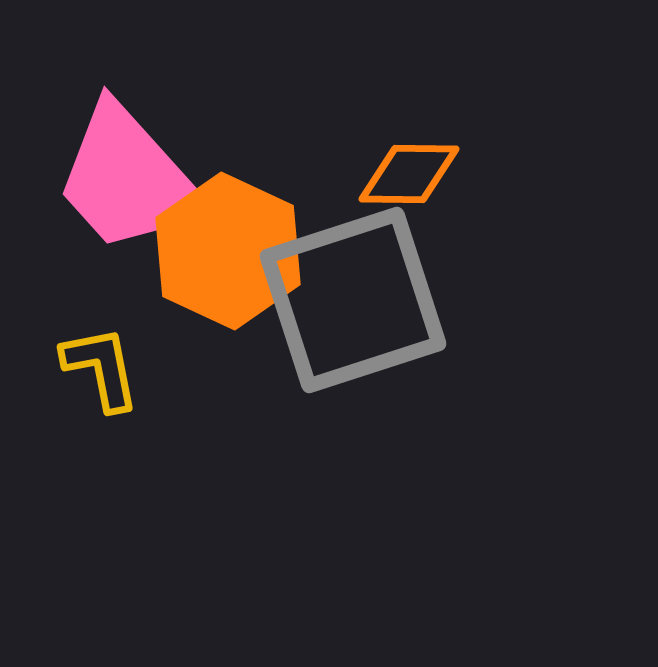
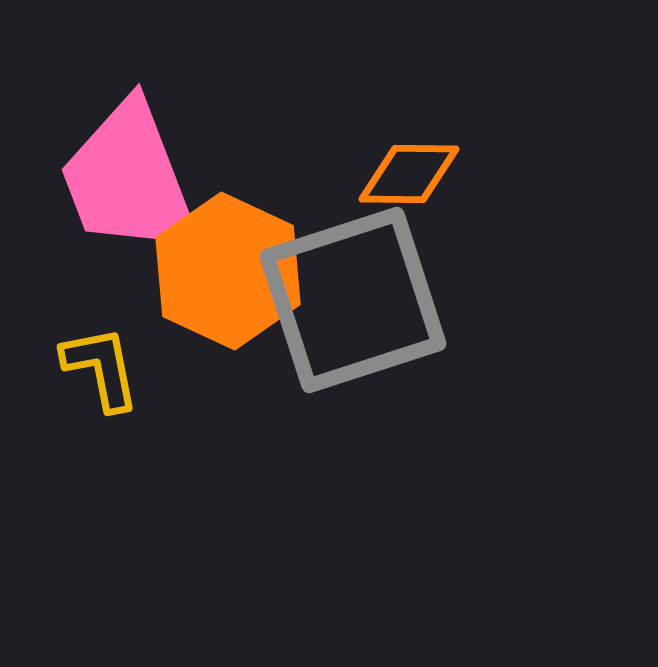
pink trapezoid: rotated 21 degrees clockwise
orange hexagon: moved 20 px down
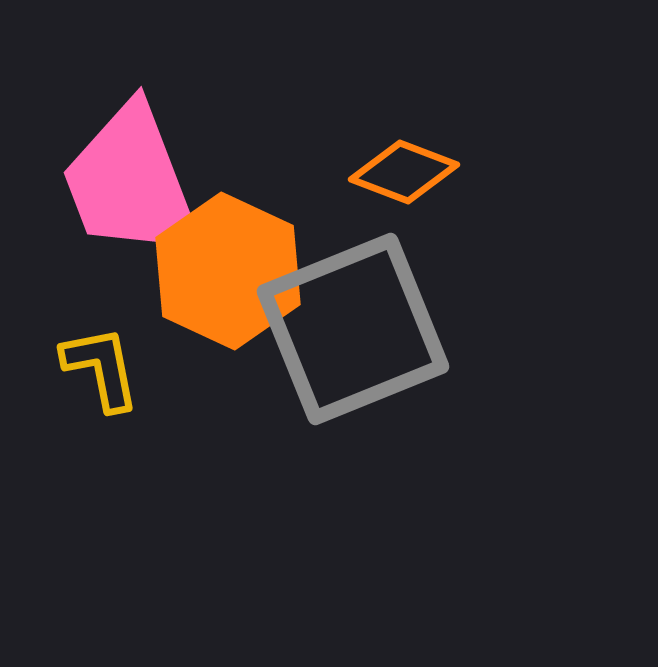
orange diamond: moved 5 px left, 2 px up; rotated 20 degrees clockwise
pink trapezoid: moved 2 px right, 3 px down
gray square: moved 29 px down; rotated 4 degrees counterclockwise
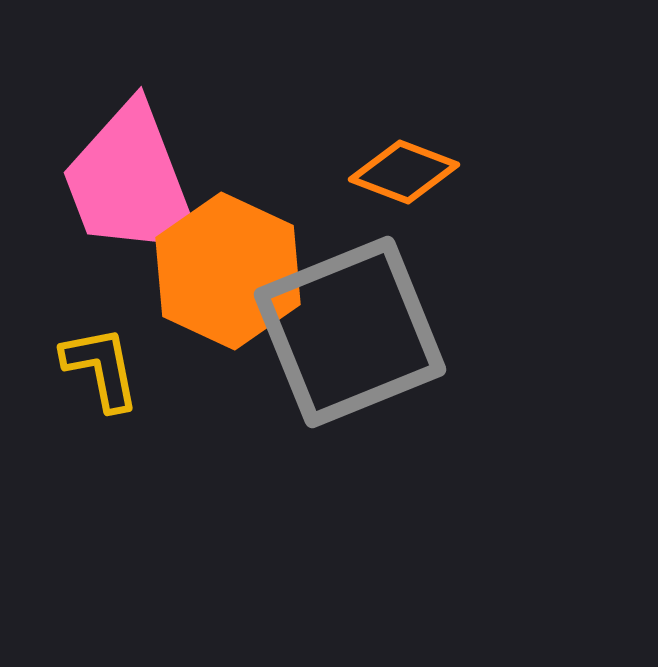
gray square: moved 3 px left, 3 px down
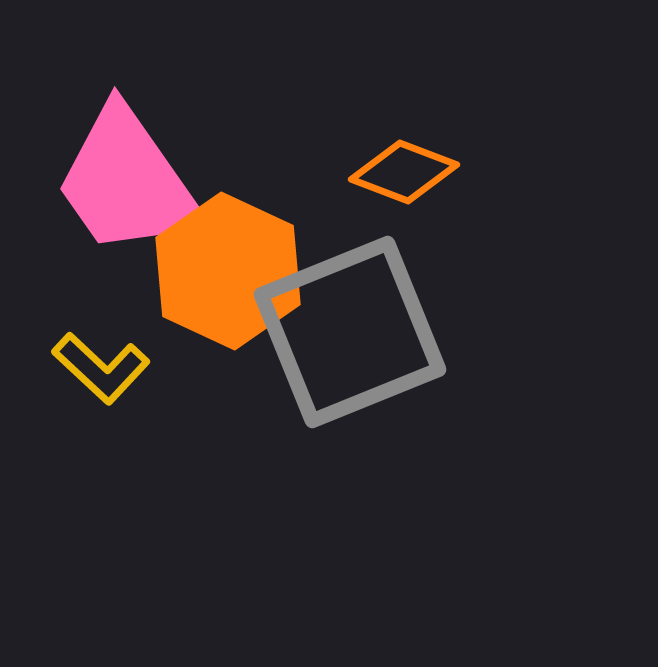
pink trapezoid: moved 3 px left; rotated 14 degrees counterclockwise
yellow L-shape: rotated 144 degrees clockwise
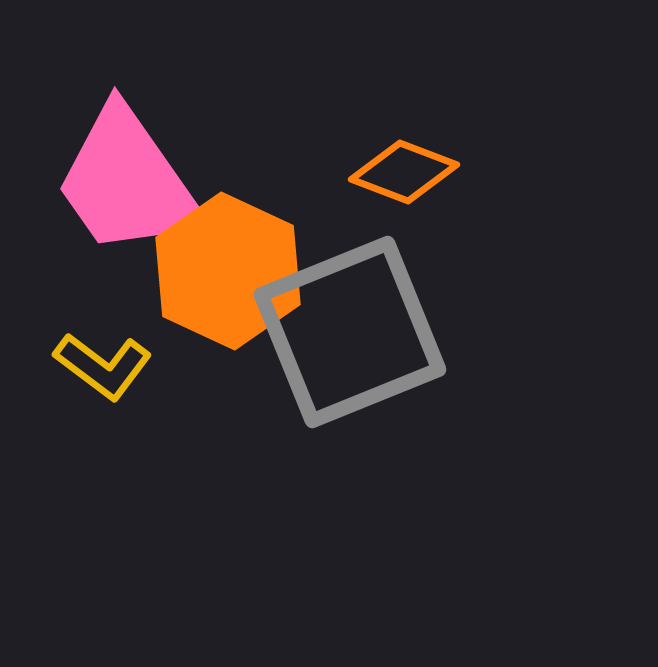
yellow L-shape: moved 2 px right, 2 px up; rotated 6 degrees counterclockwise
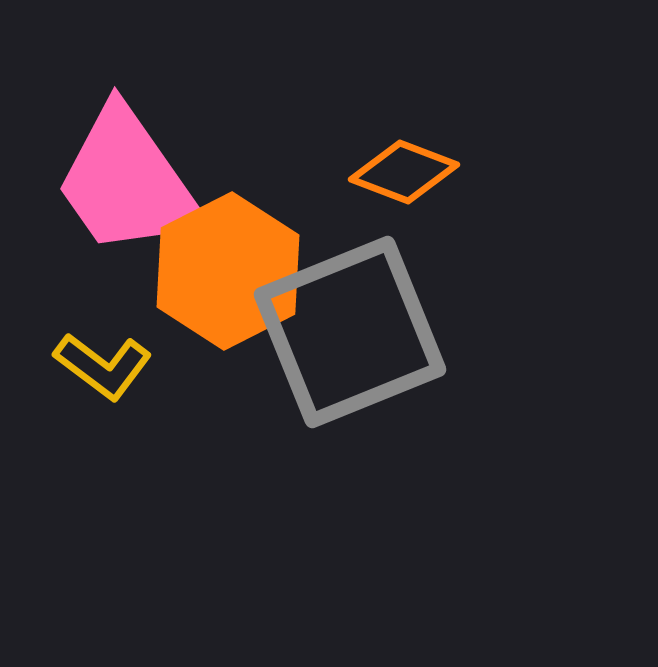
orange hexagon: rotated 8 degrees clockwise
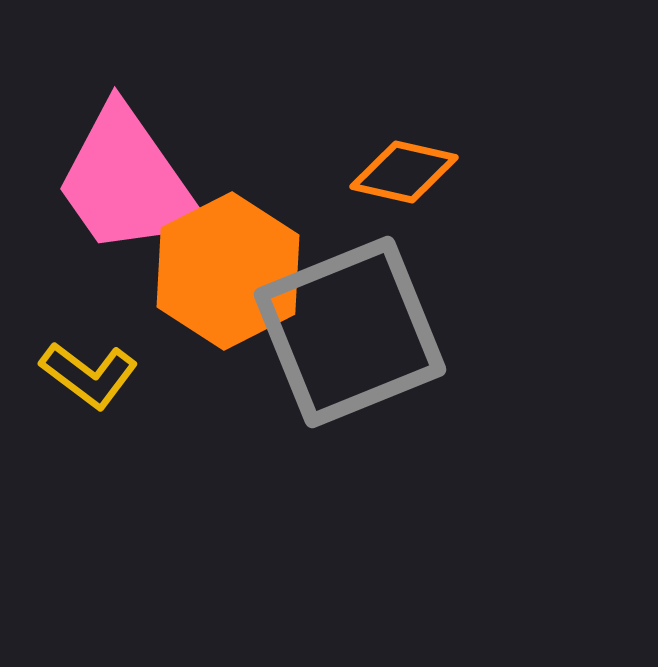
orange diamond: rotated 8 degrees counterclockwise
yellow L-shape: moved 14 px left, 9 px down
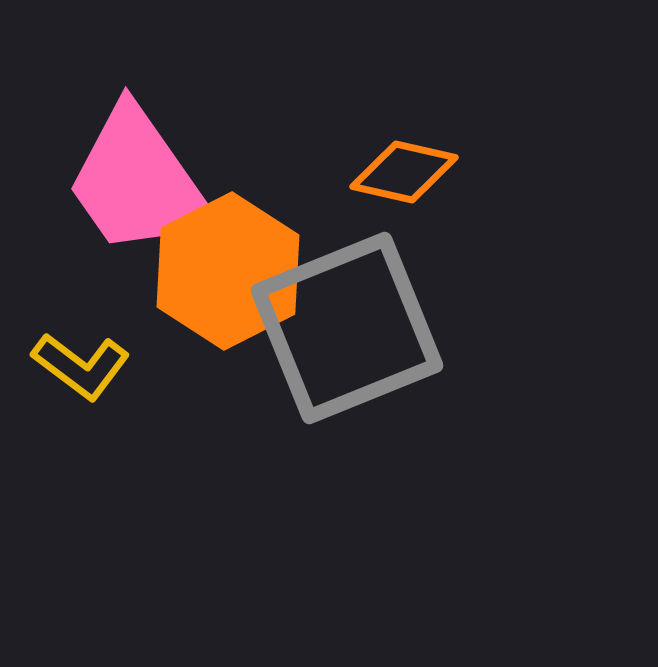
pink trapezoid: moved 11 px right
gray square: moved 3 px left, 4 px up
yellow L-shape: moved 8 px left, 9 px up
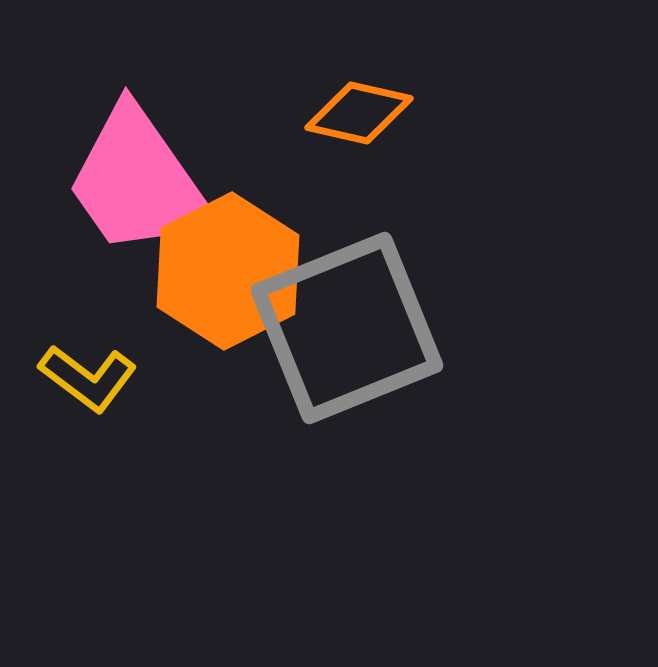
orange diamond: moved 45 px left, 59 px up
yellow L-shape: moved 7 px right, 12 px down
